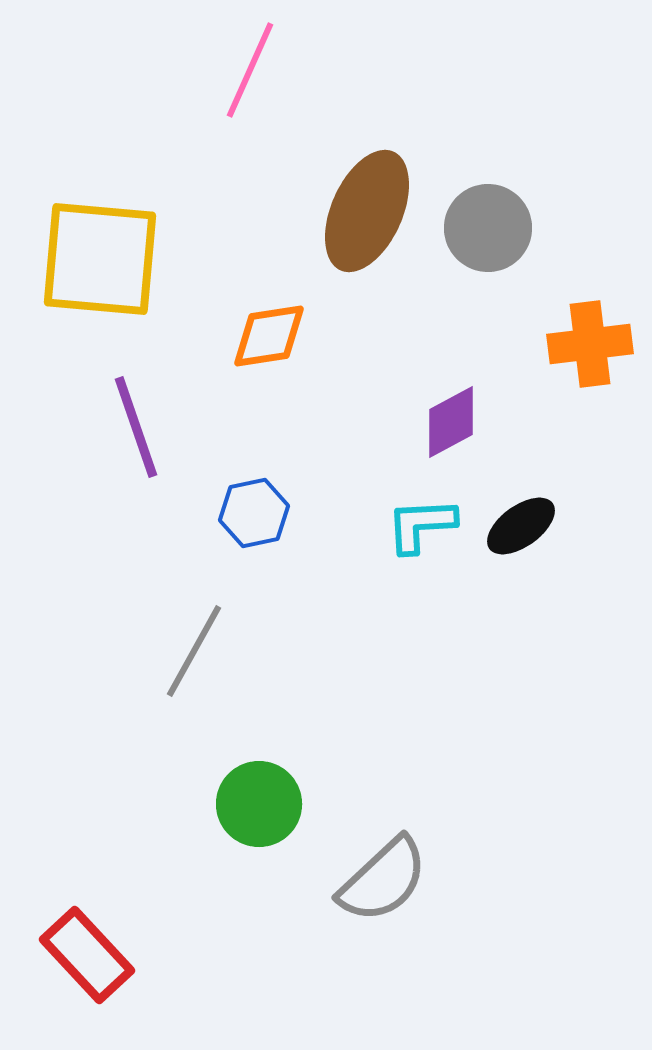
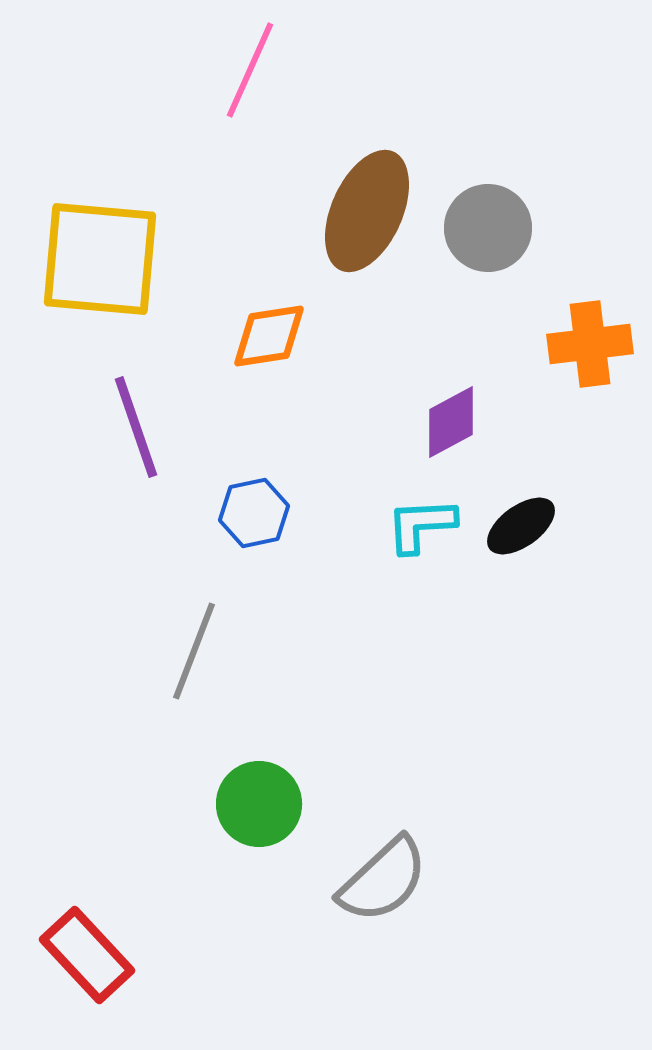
gray line: rotated 8 degrees counterclockwise
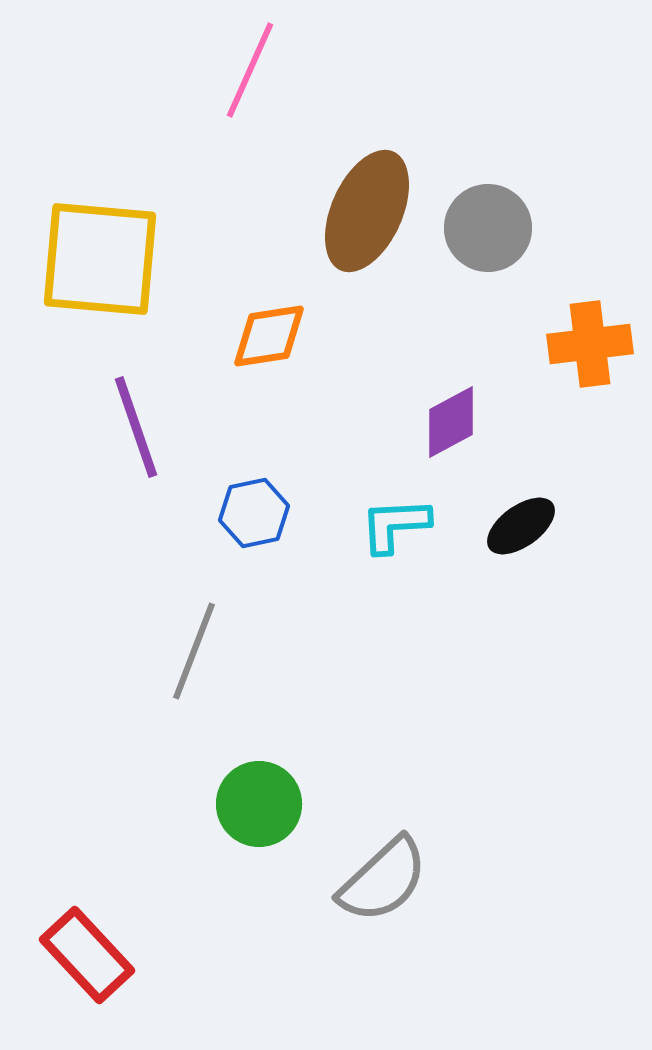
cyan L-shape: moved 26 px left
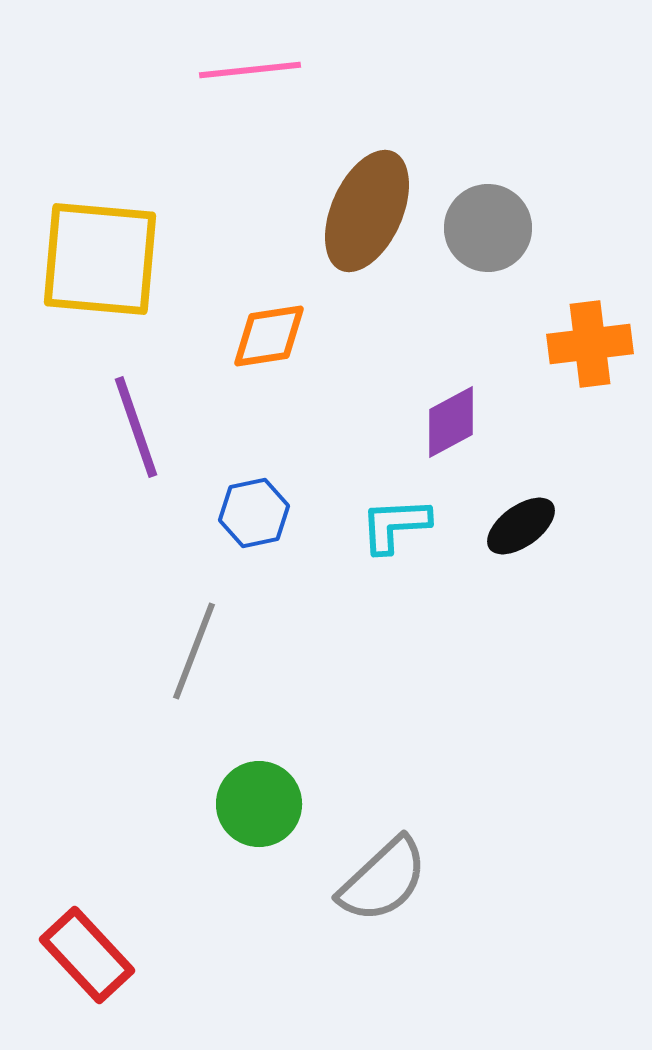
pink line: rotated 60 degrees clockwise
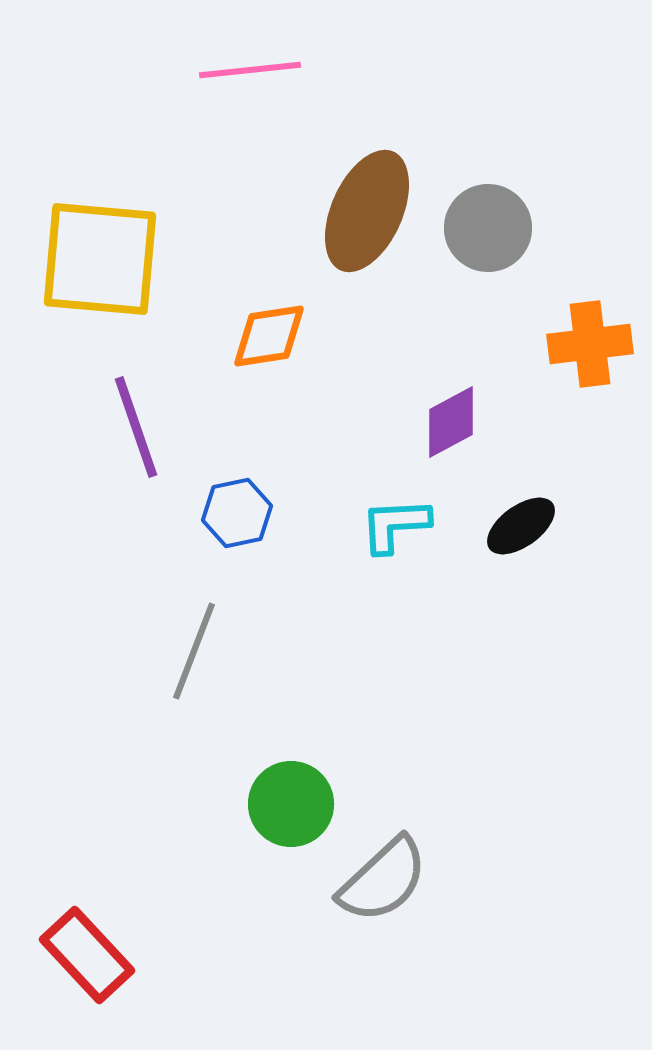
blue hexagon: moved 17 px left
green circle: moved 32 px right
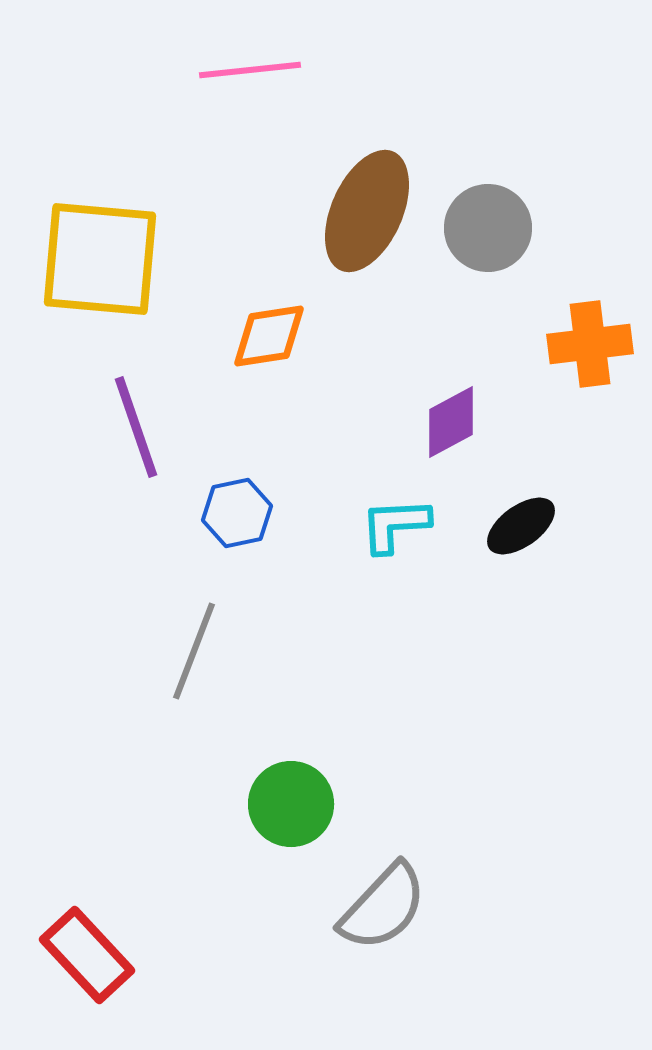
gray semicircle: moved 27 px down; rotated 4 degrees counterclockwise
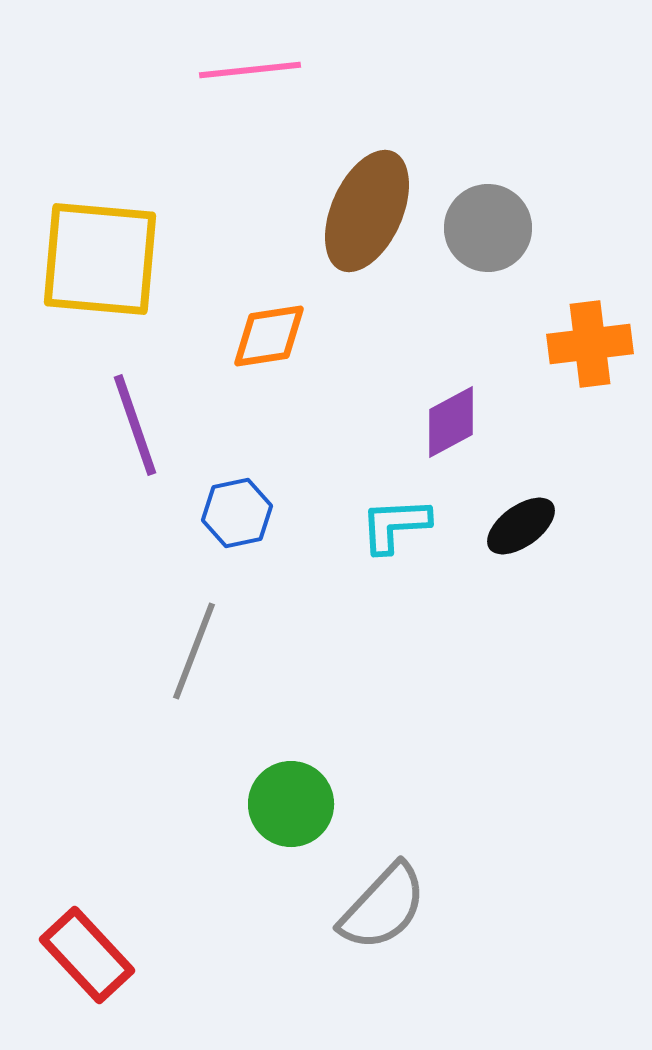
purple line: moved 1 px left, 2 px up
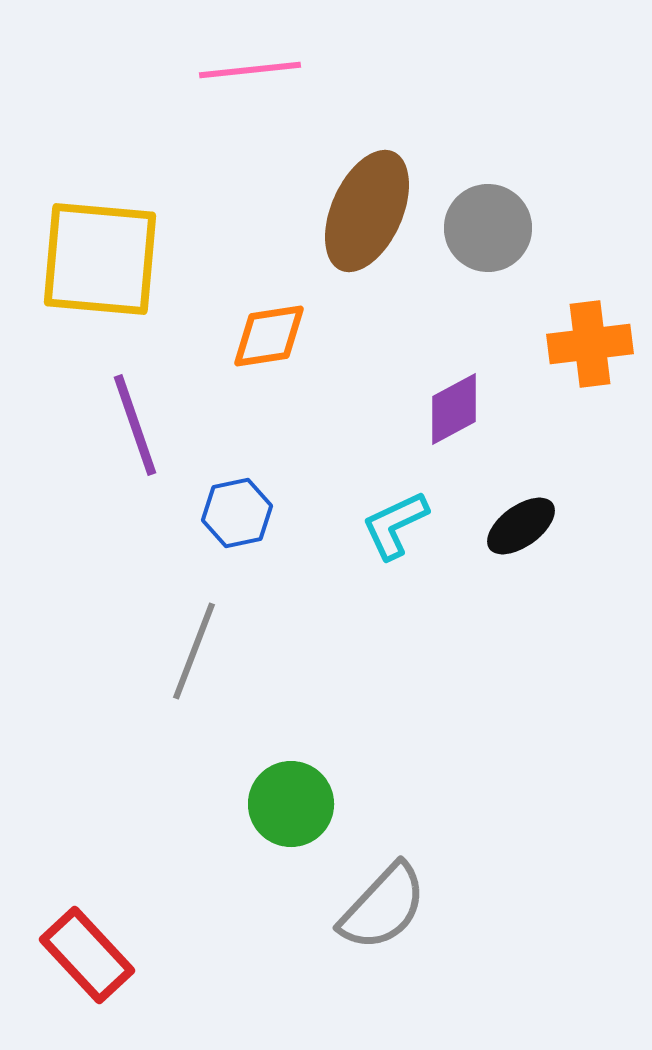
purple diamond: moved 3 px right, 13 px up
cyan L-shape: rotated 22 degrees counterclockwise
